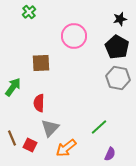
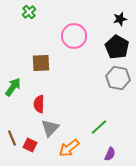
red semicircle: moved 1 px down
orange arrow: moved 3 px right
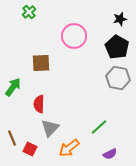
red square: moved 4 px down
purple semicircle: rotated 40 degrees clockwise
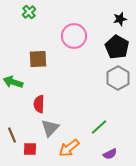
brown square: moved 3 px left, 4 px up
gray hexagon: rotated 20 degrees clockwise
green arrow: moved 5 px up; rotated 108 degrees counterclockwise
brown line: moved 3 px up
red square: rotated 24 degrees counterclockwise
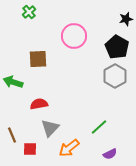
black star: moved 6 px right
gray hexagon: moved 3 px left, 2 px up
red semicircle: rotated 78 degrees clockwise
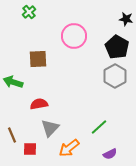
black star: rotated 24 degrees clockwise
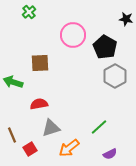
pink circle: moved 1 px left, 1 px up
black pentagon: moved 12 px left
brown square: moved 2 px right, 4 px down
gray triangle: moved 1 px right; rotated 30 degrees clockwise
red square: rotated 32 degrees counterclockwise
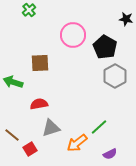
green cross: moved 2 px up
brown line: rotated 28 degrees counterclockwise
orange arrow: moved 8 px right, 5 px up
